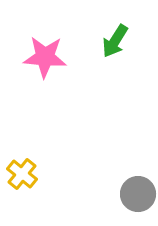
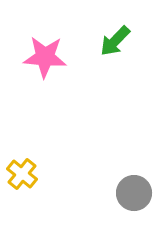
green arrow: rotated 12 degrees clockwise
gray circle: moved 4 px left, 1 px up
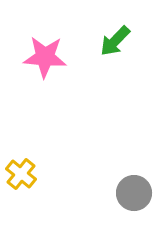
yellow cross: moved 1 px left
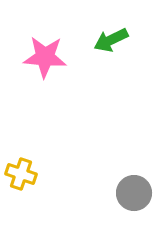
green arrow: moved 4 px left, 1 px up; rotated 20 degrees clockwise
yellow cross: rotated 20 degrees counterclockwise
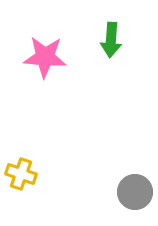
green arrow: rotated 60 degrees counterclockwise
gray circle: moved 1 px right, 1 px up
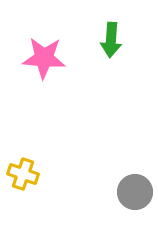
pink star: moved 1 px left, 1 px down
yellow cross: moved 2 px right
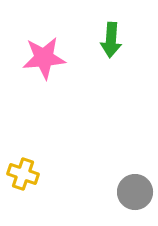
pink star: rotated 9 degrees counterclockwise
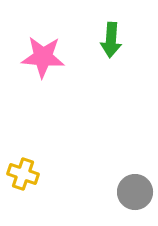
pink star: moved 1 px left, 1 px up; rotated 9 degrees clockwise
